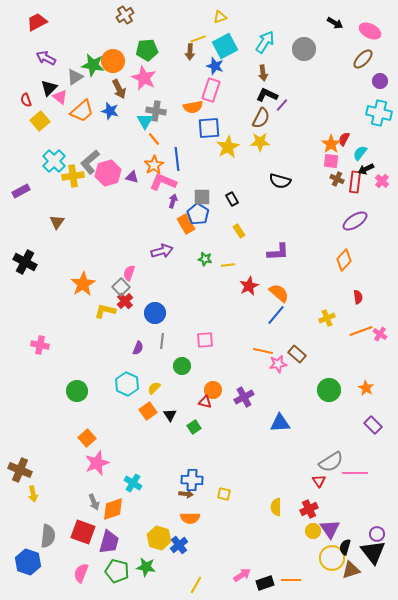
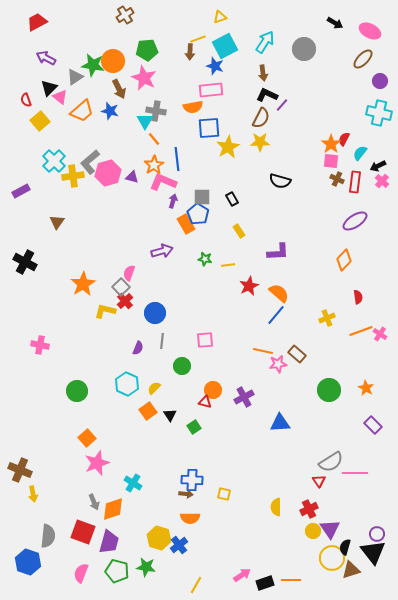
pink rectangle at (211, 90): rotated 65 degrees clockwise
black arrow at (366, 169): moved 12 px right, 3 px up
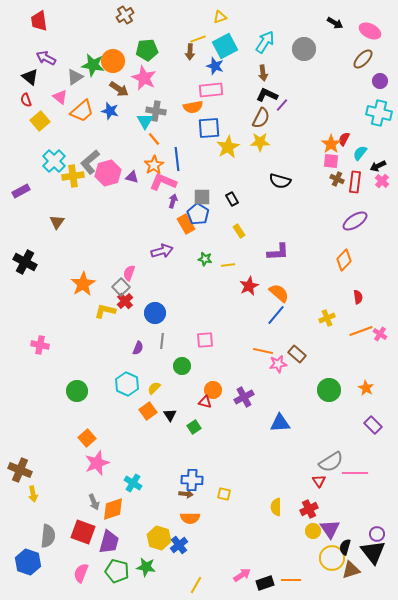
red trapezoid at (37, 22): moved 2 px right, 1 px up; rotated 70 degrees counterclockwise
black triangle at (49, 88): moved 19 px left, 11 px up; rotated 36 degrees counterclockwise
brown arrow at (119, 89): rotated 30 degrees counterclockwise
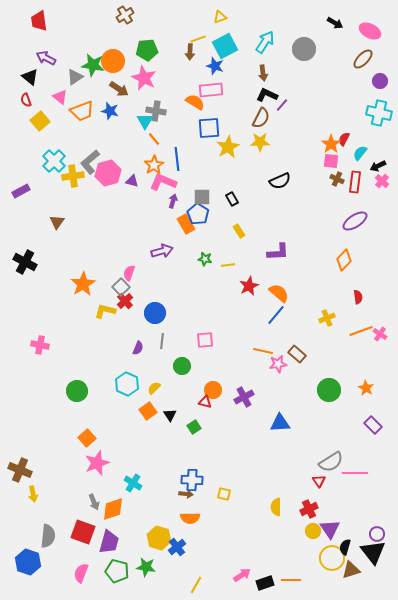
orange semicircle at (193, 107): moved 2 px right, 5 px up; rotated 138 degrees counterclockwise
orange trapezoid at (82, 111): rotated 20 degrees clockwise
purple triangle at (132, 177): moved 4 px down
black semicircle at (280, 181): rotated 40 degrees counterclockwise
blue cross at (179, 545): moved 2 px left, 2 px down
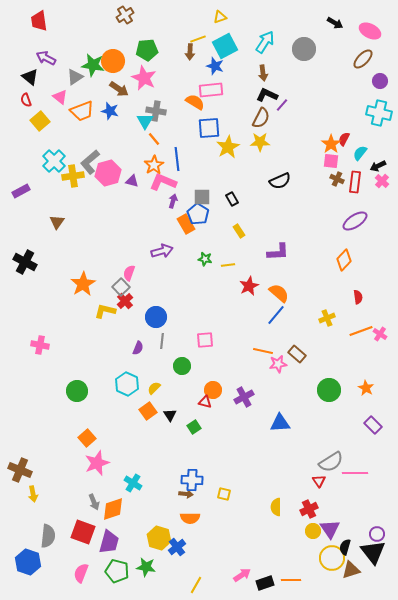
blue circle at (155, 313): moved 1 px right, 4 px down
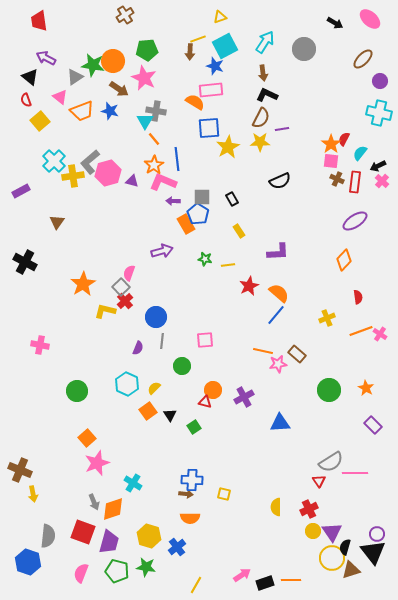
pink ellipse at (370, 31): moved 12 px up; rotated 15 degrees clockwise
purple line at (282, 105): moved 24 px down; rotated 40 degrees clockwise
purple arrow at (173, 201): rotated 104 degrees counterclockwise
purple triangle at (330, 529): moved 2 px right, 3 px down
yellow hexagon at (159, 538): moved 10 px left, 2 px up
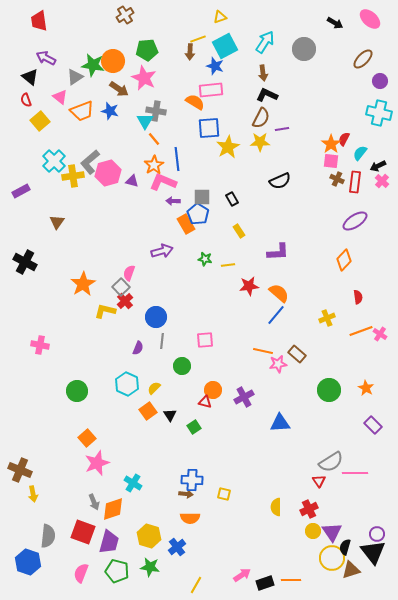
red star at (249, 286): rotated 18 degrees clockwise
green star at (146, 567): moved 4 px right
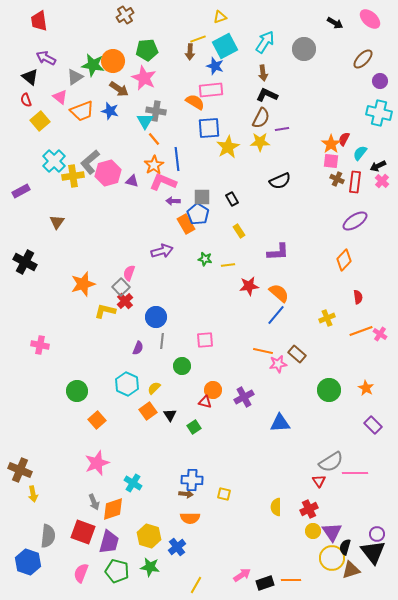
orange star at (83, 284): rotated 15 degrees clockwise
orange square at (87, 438): moved 10 px right, 18 px up
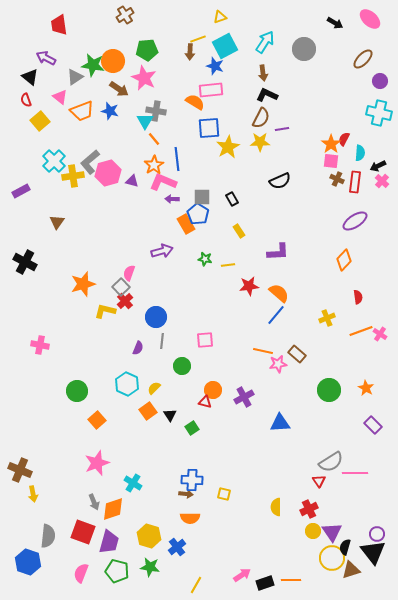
red trapezoid at (39, 21): moved 20 px right, 4 px down
cyan semicircle at (360, 153): rotated 147 degrees clockwise
purple arrow at (173, 201): moved 1 px left, 2 px up
green square at (194, 427): moved 2 px left, 1 px down
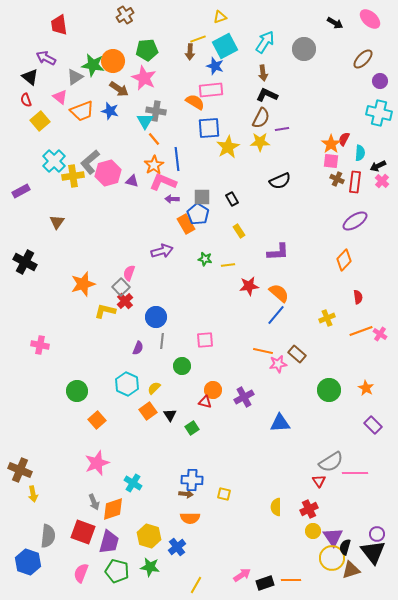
purple triangle at (332, 532): moved 1 px right, 5 px down
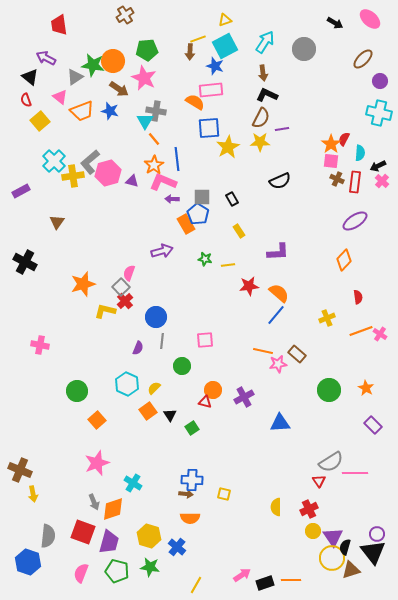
yellow triangle at (220, 17): moved 5 px right, 3 px down
blue cross at (177, 547): rotated 12 degrees counterclockwise
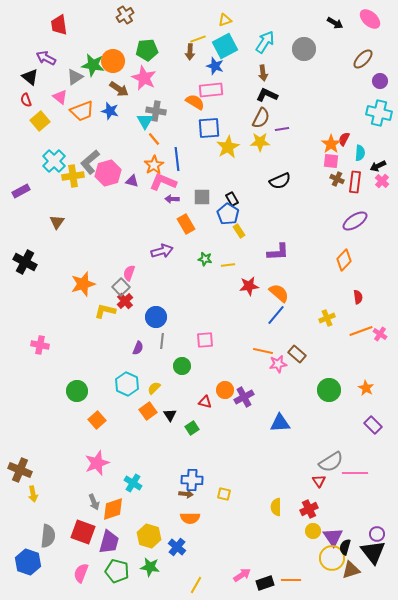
blue pentagon at (198, 214): moved 30 px right
orange circle at (213, 390): moved 12 px right
